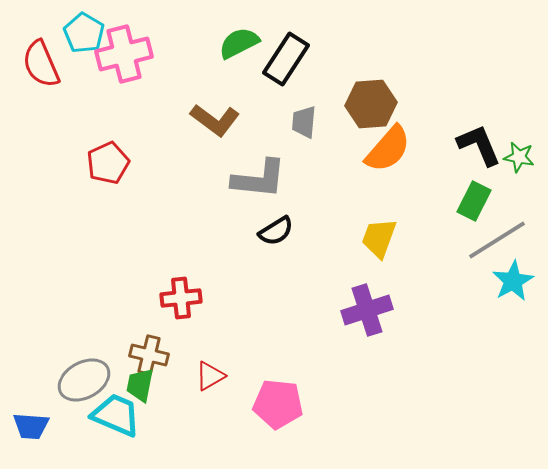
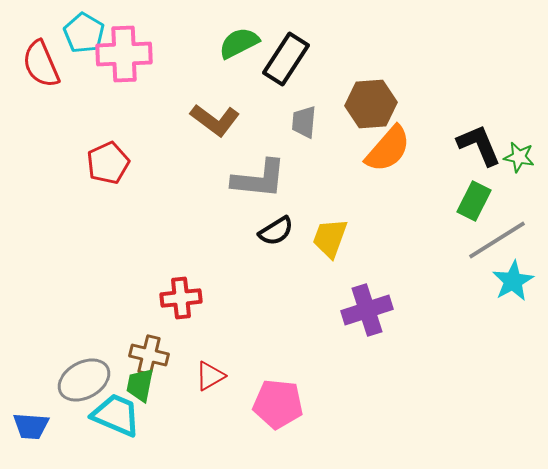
pink cross: rotated 12 degrees clockwise
yellow trapezoid: moved 49 px left
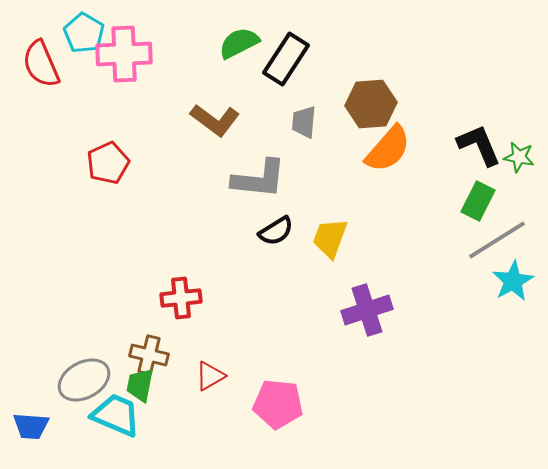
green rectangle: moved 4 px right
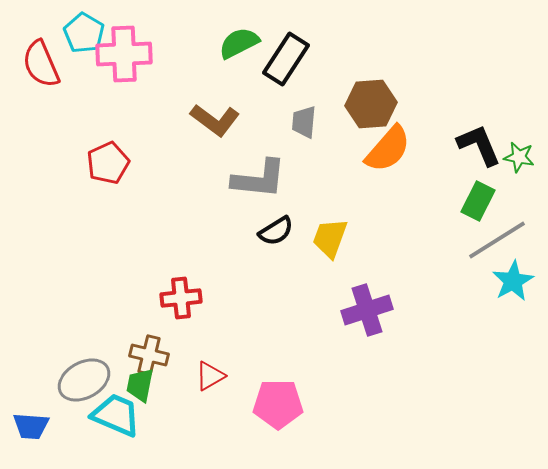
pink pentagon: rotated 6 degrees counterclockwise
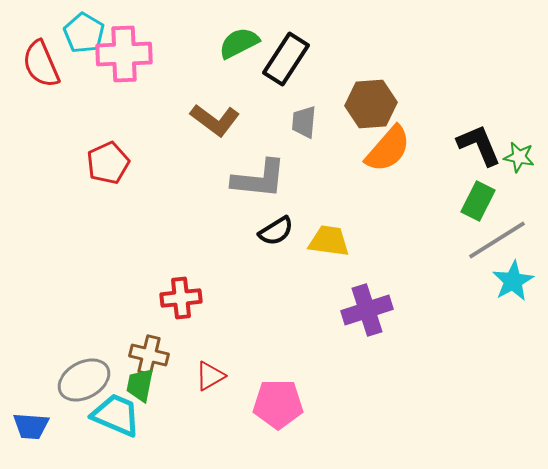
yellow trapezoid: moved 1 px left, 3 px down; rotated 78 degrees clockwise
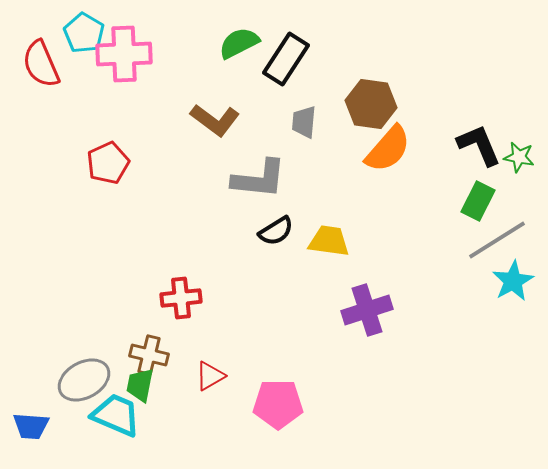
brown hexagon: rotated 12 degrees clockwise
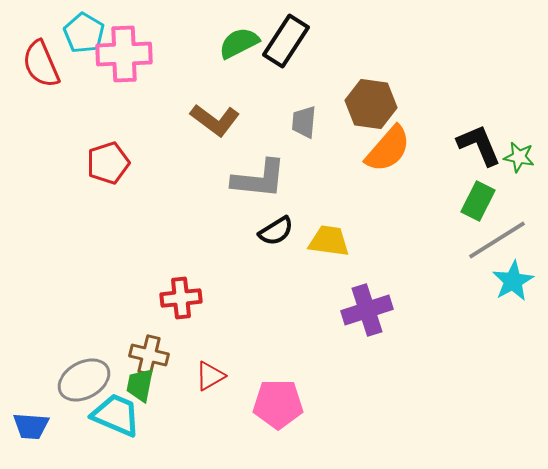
black rectangle: moved 18 px up
red pentagon: rotated 6 degrees clockwise
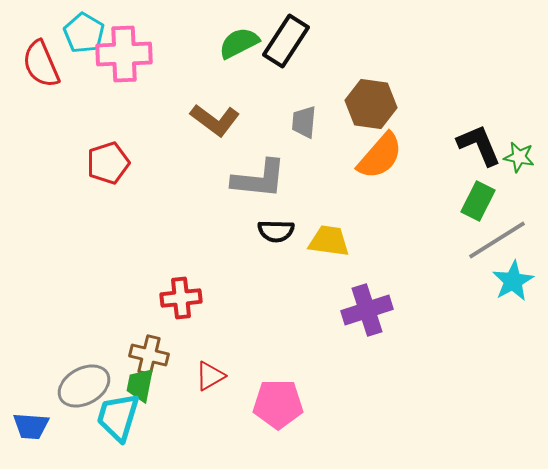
orange semicircle: moved 8 px left, 7 px down
black semicircle: rotated 33 degrees clockwise
gray ellipse: moved 6 px down
cyan trapezoid: moved 2 px right, 2 px down; rotated 96 degrees counterclockwise
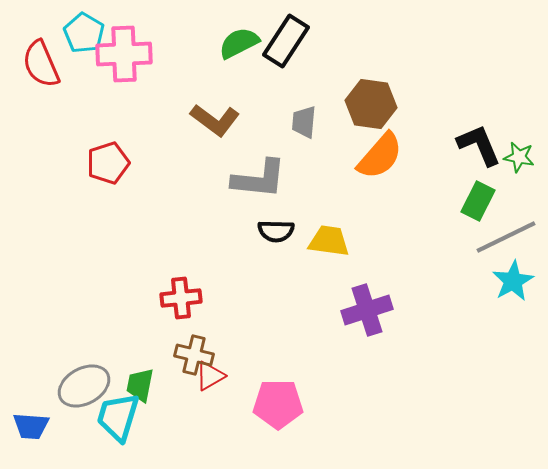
gray line: moved 9 px right, 3 px up; rotated 6 degrees clockwise
brown cross: moved 45 px right
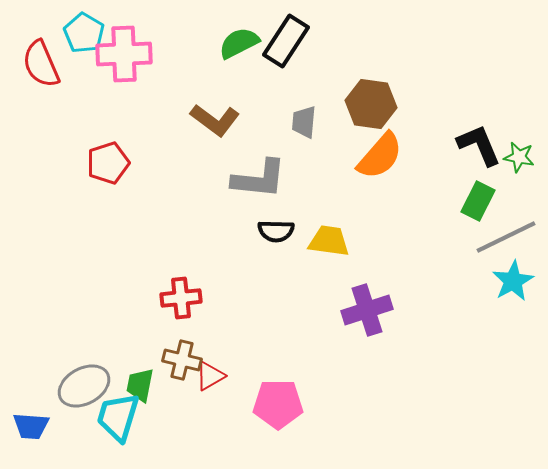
brown cross: moved 12 px left, 5 px down
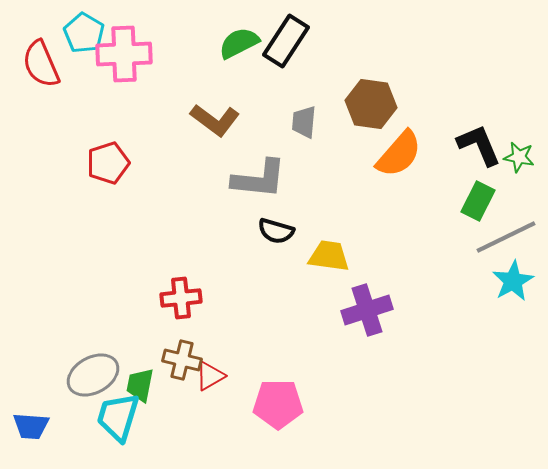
orange semicircle: moved 19 px right, 2 px up
black semicircle: rotated 15 degrees clockwise
yellow trapezoid: moved 15 px down
gray ellipse: moved 9 px right, 11 px up
